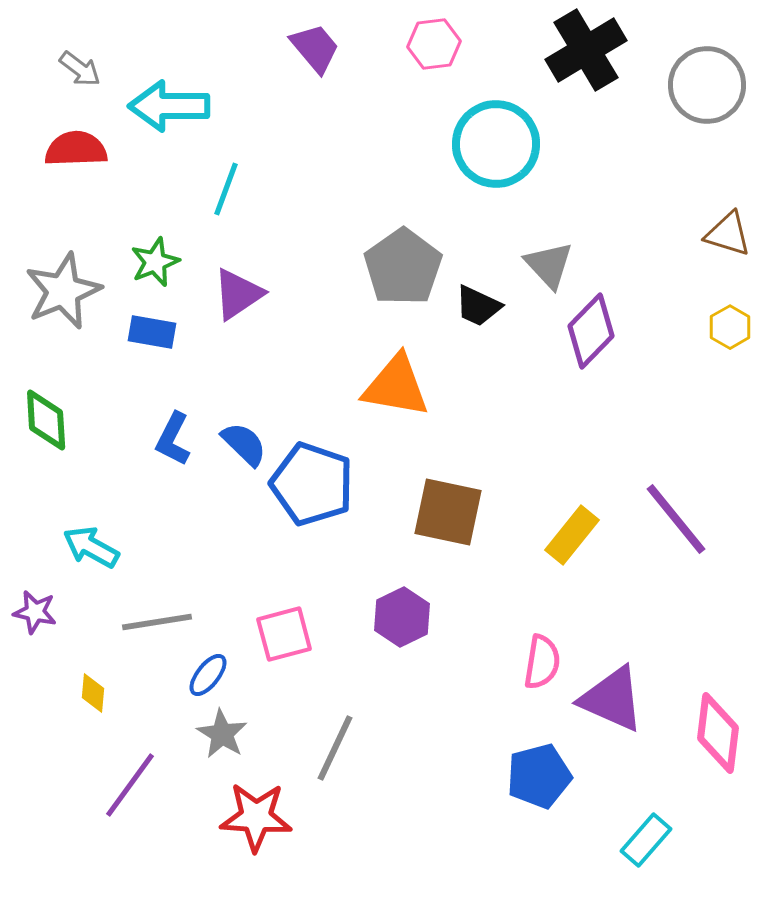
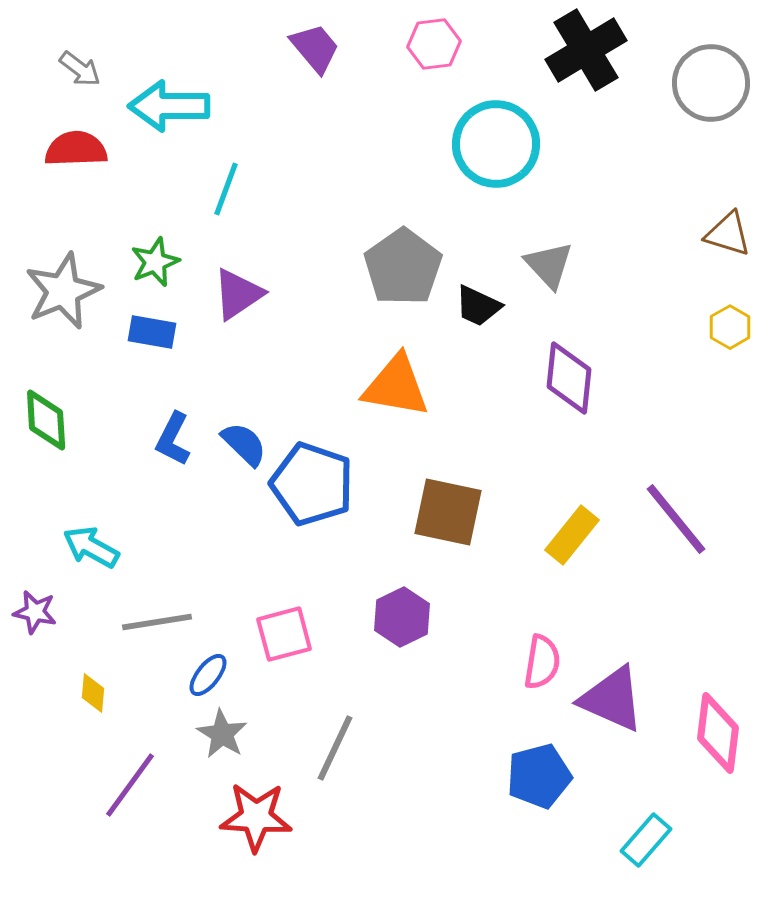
gray circle at (707, 85): moved 4 px right, 2 px up
purple diamond at (591, 331): moved 22 px left, 47 px down; rotated 38 degrees counterclockwise
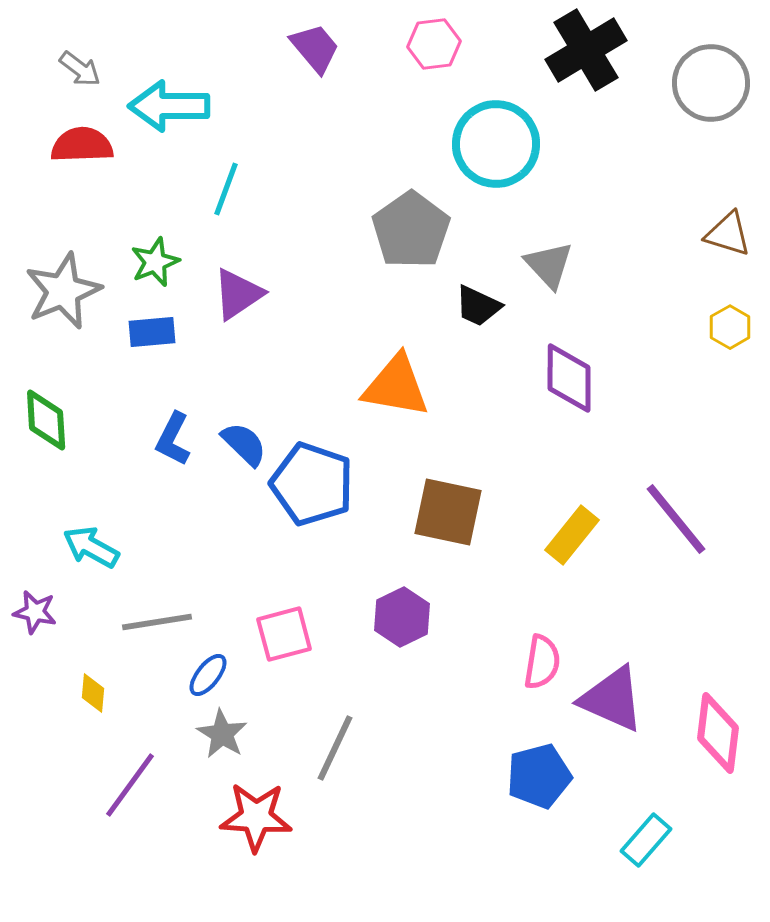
red semicircle at (76, 149): moved 6 px right, 4 px up
gray pentagon at (403, 267): moved 8 px right, 37 px up
blue rectangle at (152, 332): rotated 15 degrees counterclockwise
purple diamond at (569, 378): rotated 6 degrees counterclockwise
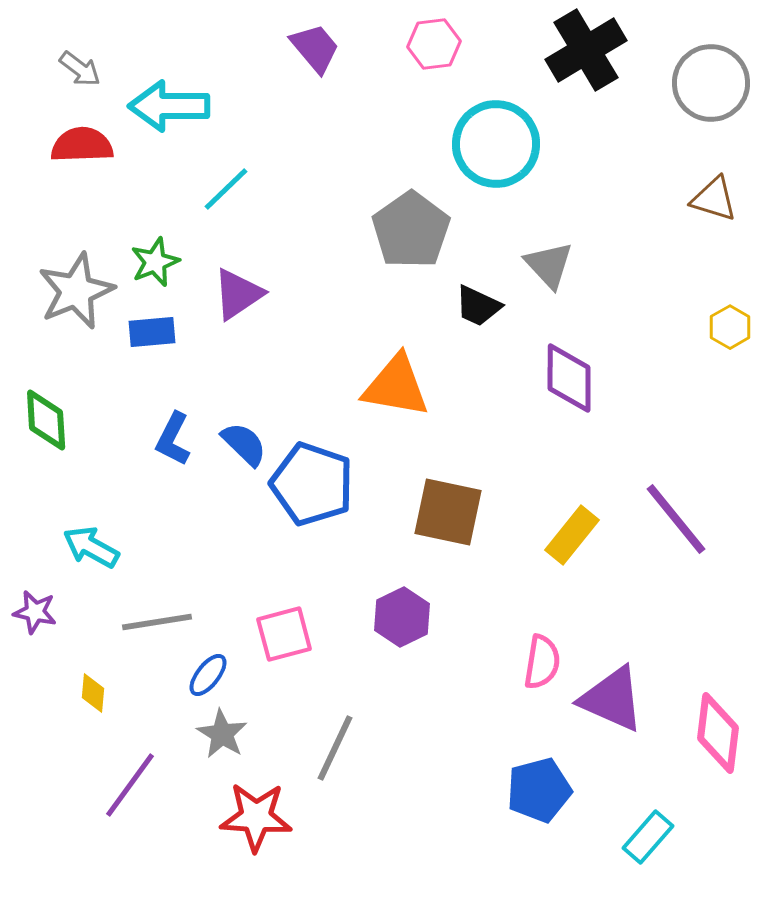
cyan line at (226, 189): rotated 26 degrees clockwise
brown triangle at (728, 234): moved 14 px left, 35 px up
gray star at (63, 291): moved 13 px right
blue pentagon at (539, 776): moved 14 px down
cyan rectangle at (646, 840): moved 2 px right, 3 px up
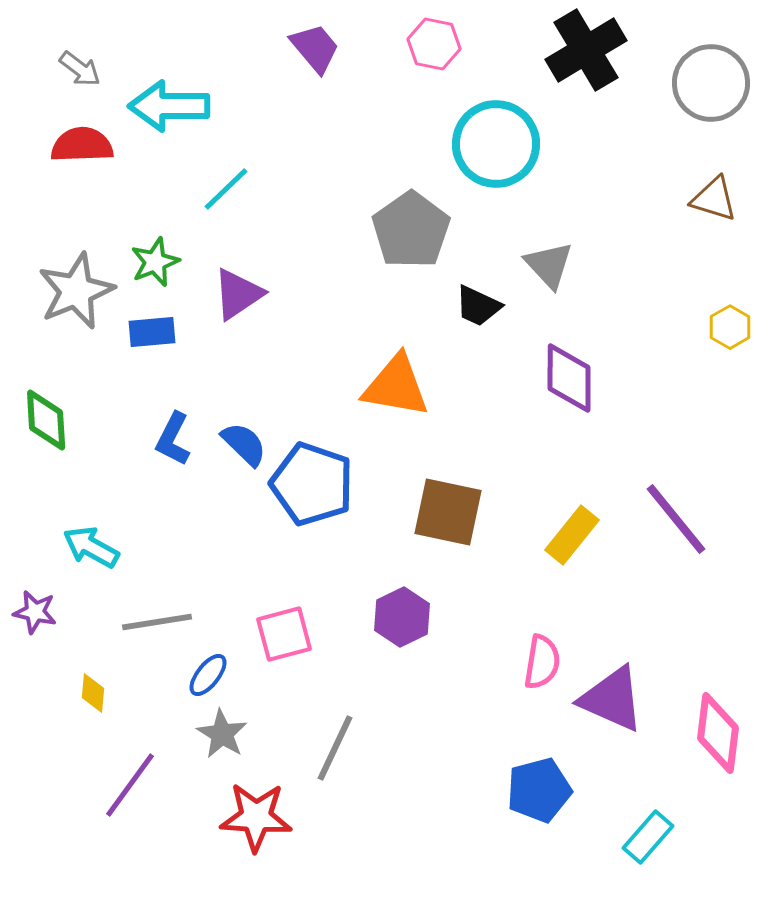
pink hexagon at (434, 44): rotated 18 degrees clockwise
